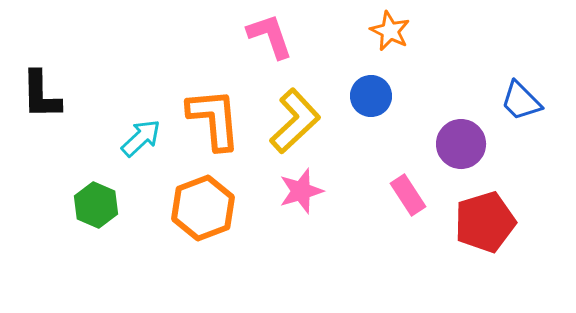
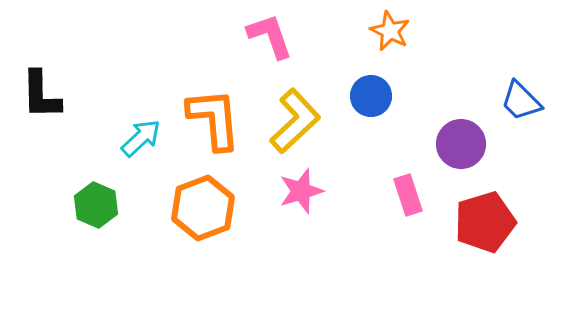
pink rectangle: rotated 15 degrees clockwise
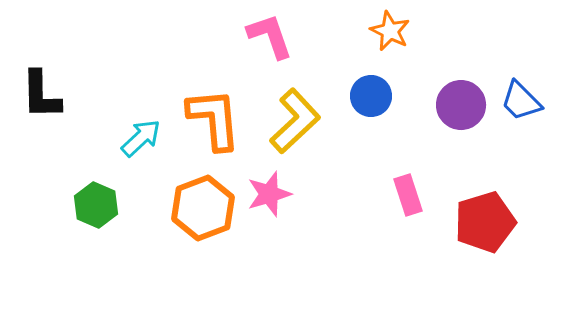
purple circle: moved 39 px up
pink star: moved 32 px left, 3 px down
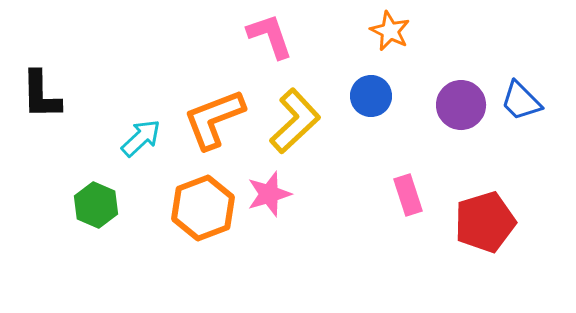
orange L-shape: rotated 106 degrees counterclockwise
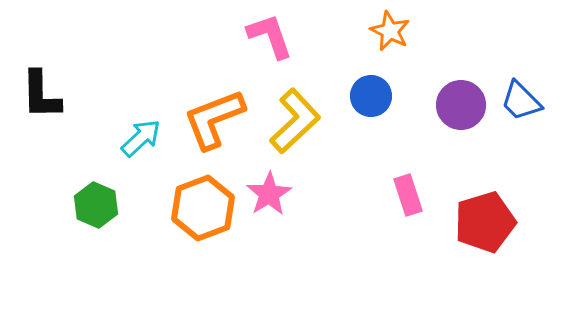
pink star: rotated 15 degrees counterclockwise
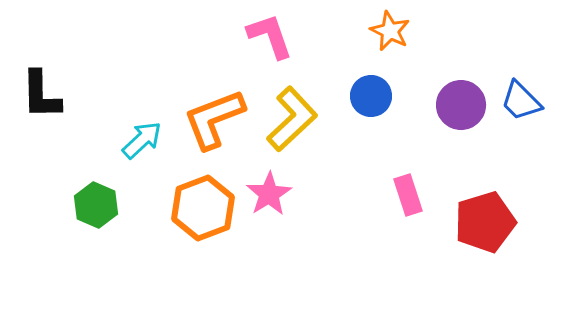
yellow L-shape: moved 3 px left, 2 px up
cyan arrow: moved 1 px right, 2 px down
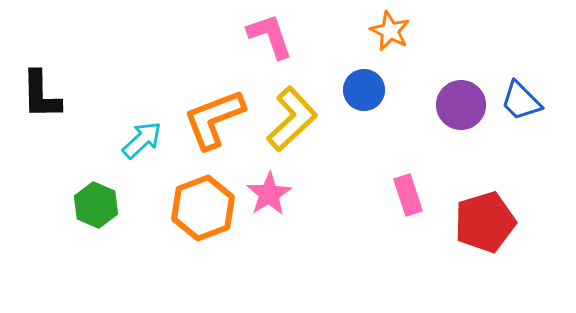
blue circle: moved 7 px left, 6 px up
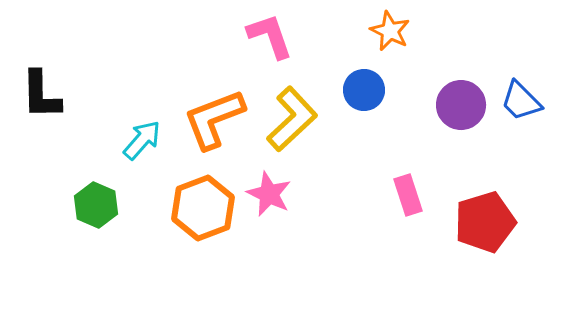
cyan arrow: rotated 6 degrees counterclockwise
pink star: rotated 15 degrees counterclockwise
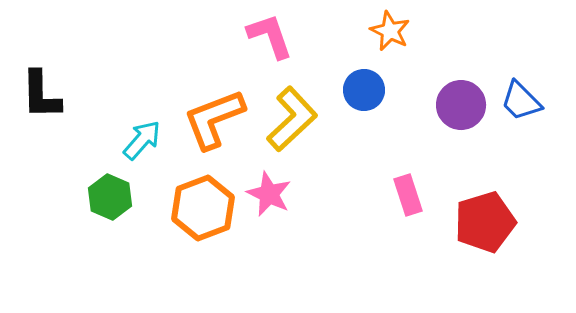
green hexagon: moved 14 px right, 8 px up
